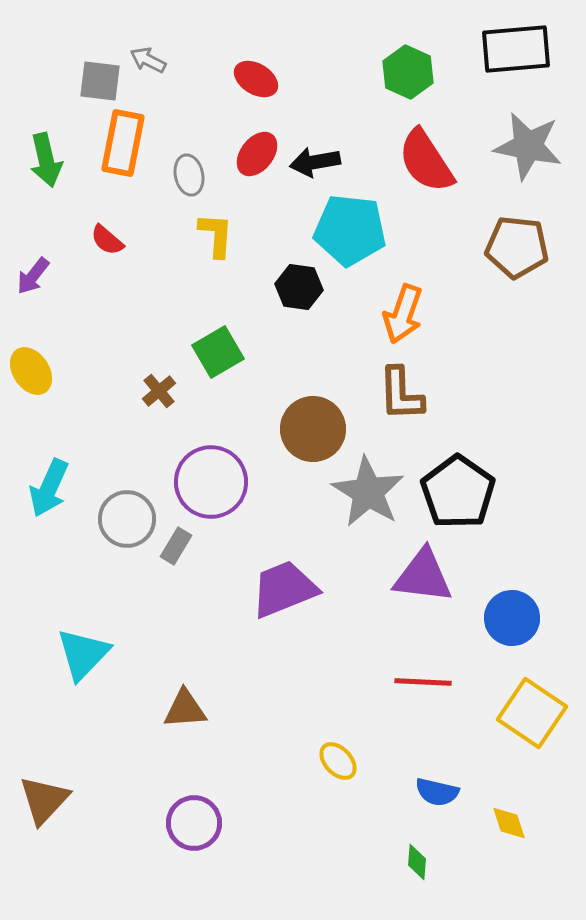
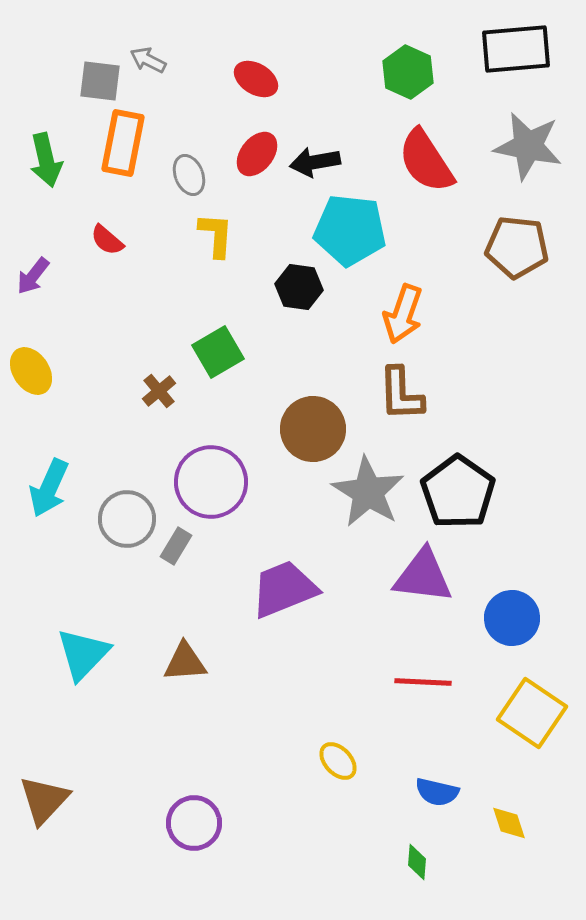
gray ellipse at (189, 175): rotated 9 degrees counterclockwise
brown triangle at (185, 709): moved 47 px up
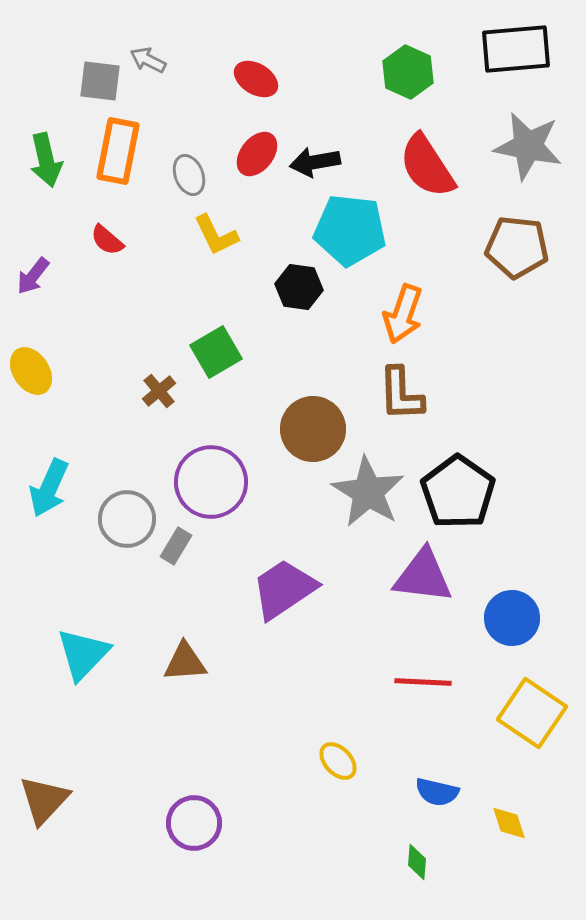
orange rectangle at (123, 143): moved 5 px left, 8 px down
red semicircle at (426, 161): moved 1 px right, 5 px down
yellow L-shape at (216, 235): rotated 150 degrees clockwise
green square at (218, 352): moved 2 px left
purple trapezoid at (284, 589): rotated 12 degrees counterclockwise
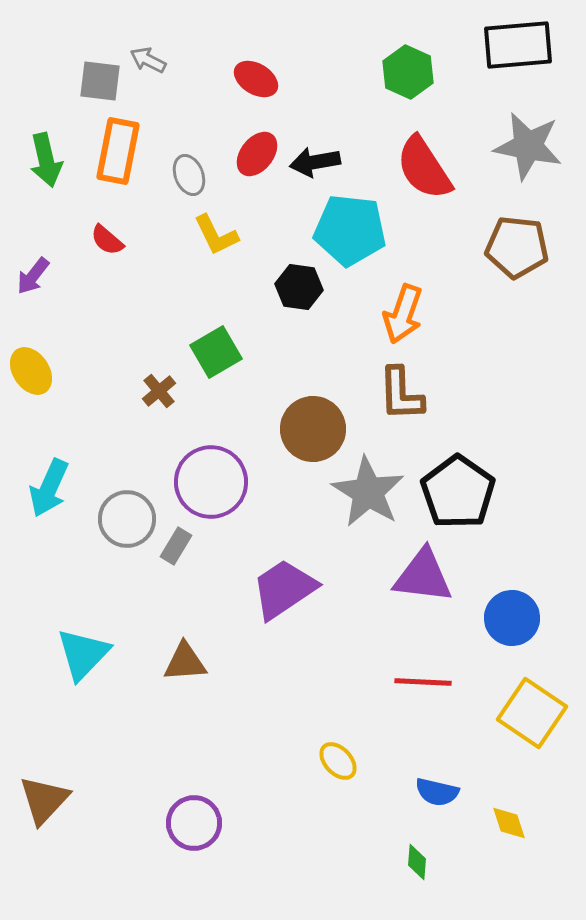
black rectangle at (516, 49): moved 2 px right, 4 px up
red semicircle at (427, 166): moved 3 px left, 2 px down
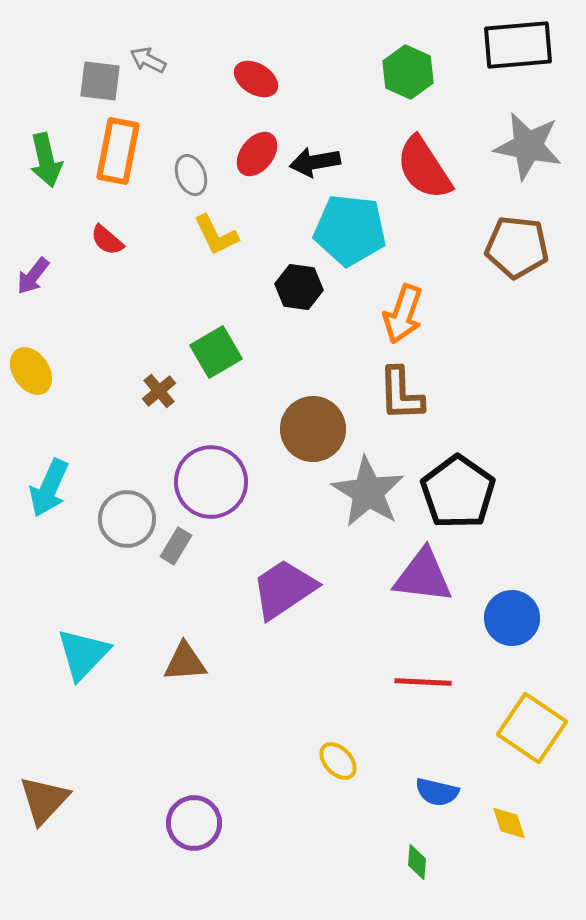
gray ellipse at (189, 175): moved 2 px right
yellow square at (532, 713): moved 15 px down
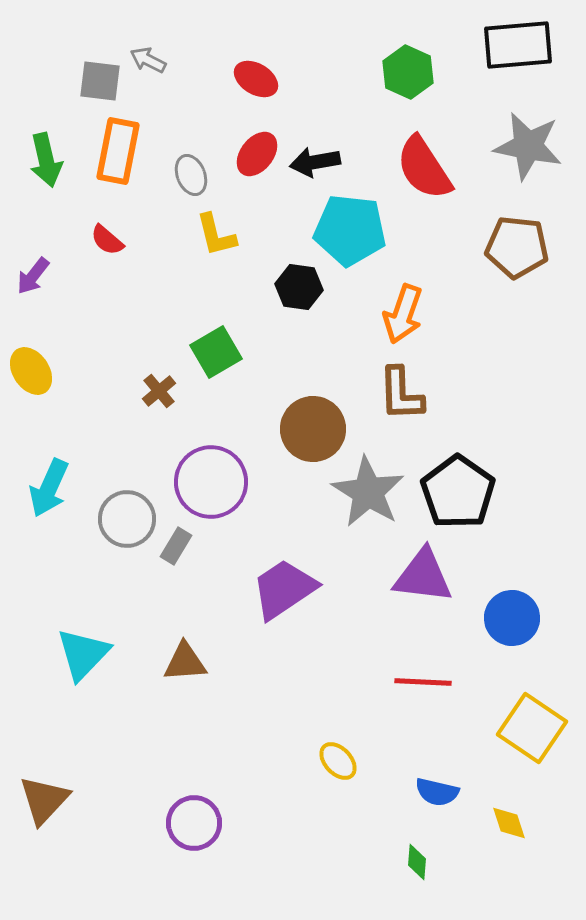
yellow L-shape at (216, 235): rotated 12 degrees clockwise
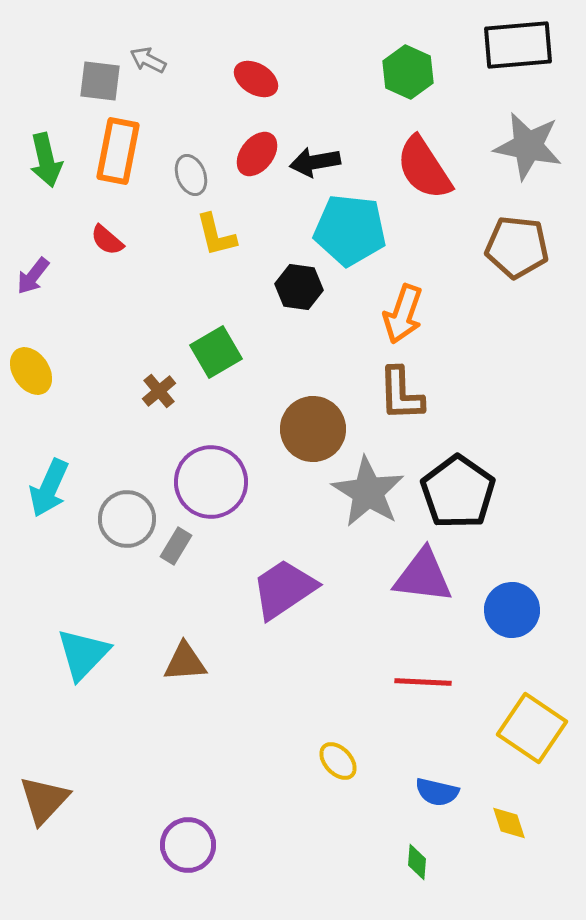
blue circle at (512, 618): moved 8 px up
purple circle at (194, 823): moved 6 px left, 22 px down
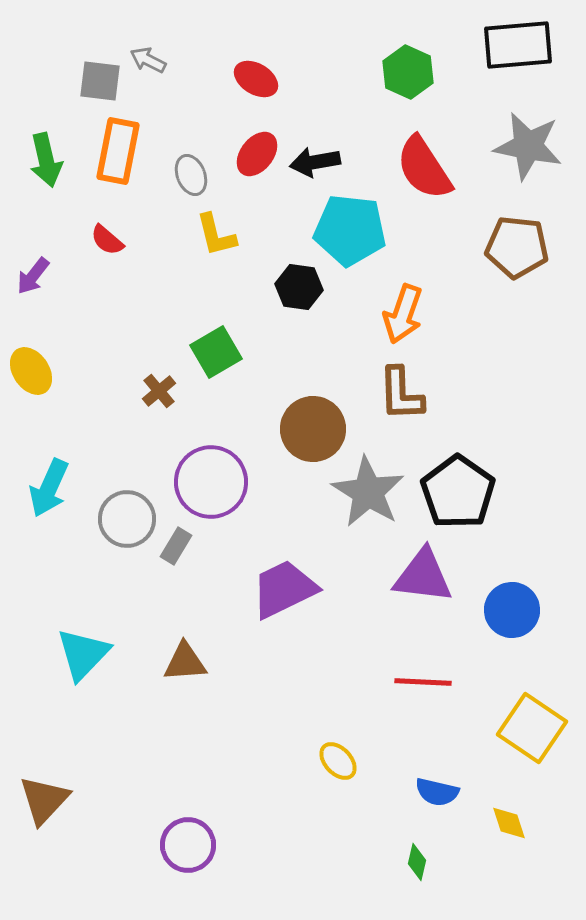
purple trapezoid at (284, 589): rotated 8 degrees clockwise
green diamond at (417, 862): rotated 9 degrees clockwise
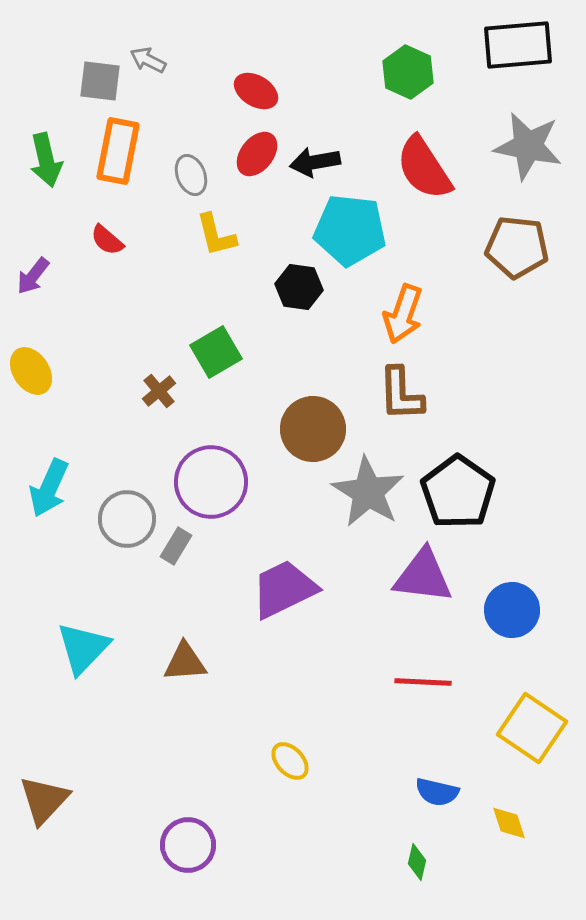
red ellipse at (256, 79): moved 12 px down
cyan triangle at (83, 654): moved 6 px up
yellow ellipse at (338, 761): moved 48 px left
